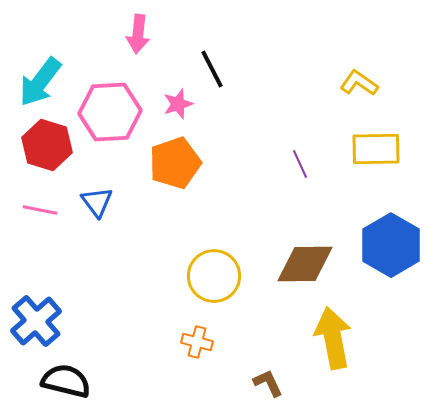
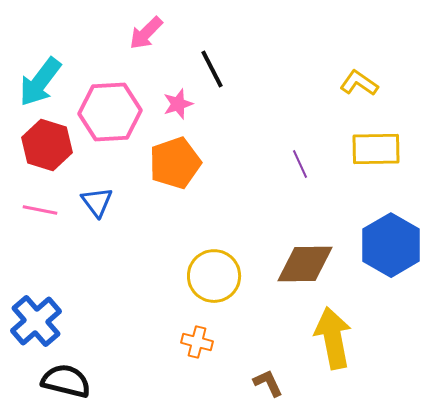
pink arrow: moved 8 px right, 1 px up; rotated 39 degrees clockwise
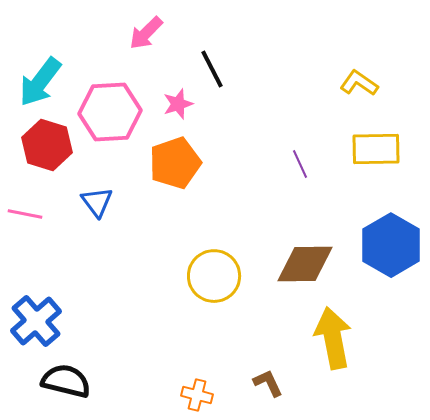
pink line: moved 15 px left, 4 px down
orange cross: moved 53 px down
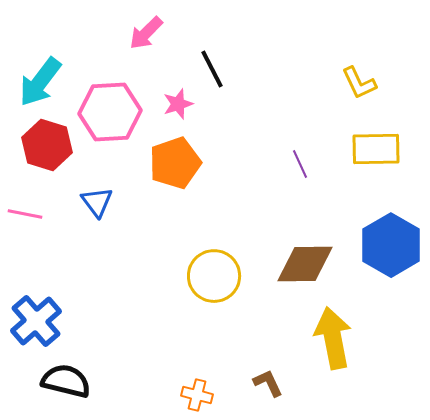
yellow L-shape: rotated 150 degrees counterclockwise
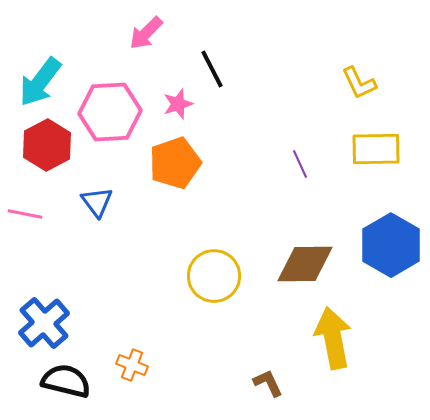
red hexagon: rotated 15 degrees clockwise
blue cross: moved 8 px right, 2 px down
orange cross: moved 65 px left, 30 px up; rotated 8 degrees clockwise
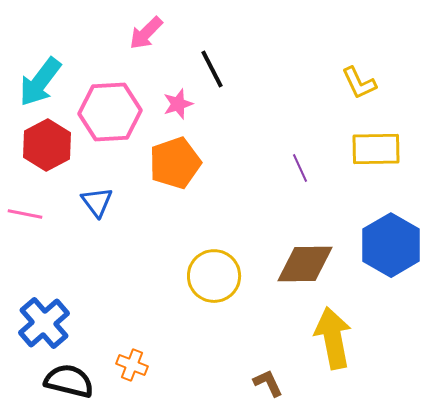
purple line: moved 4 px down
black semicircle: moved 3 px right
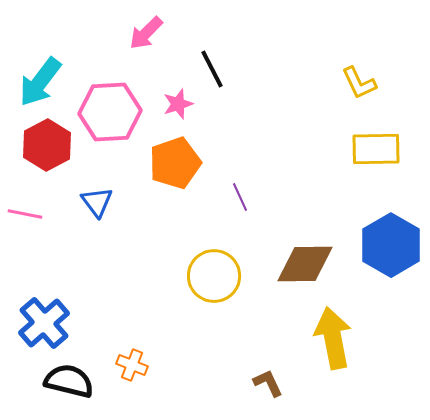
purple line: moved 60 px left, 29 px down
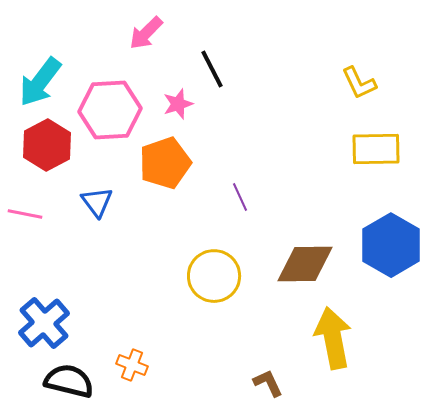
pink hexagon: moved 2 px up
orange pentagon: moved 10 px left
